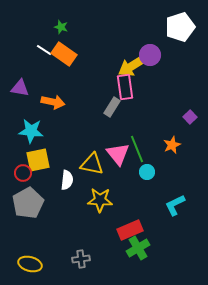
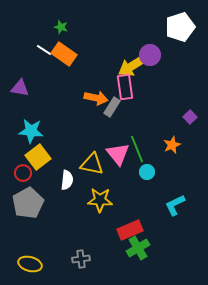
orange arrow: moved 43 px right, 4 px up
yellow square: moved 3 px up; rotated 25 degrees counterclockwise
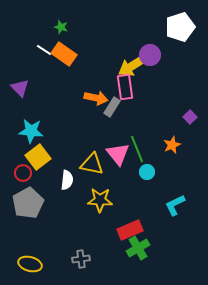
purple triangle: rotated 36 degrees clockwise
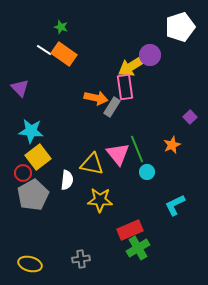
gray pentagon: moved 5 px right, 8 px up
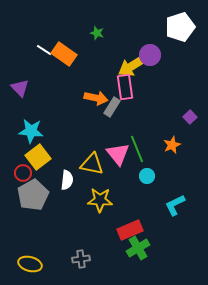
green star: moved 36 px right, 6 px down
cyan circle: moved 4 px down
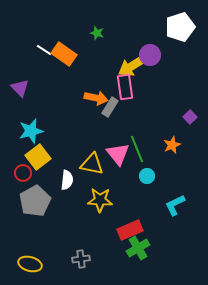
gray rectangle: moved 2 px left
cyan star: rotated 20 degrees counterclockwise
gray pentagon: moved 2 px right, 6 px down
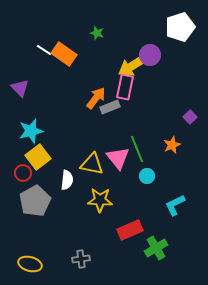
pink rectangle: rotated 20 degrees clockwise
orange arrow: rotated 65 degrees counterclockwise
gray rectangle: rotated 36 degrees clockwise
pink triangle: moved 4 px down
green cross: moved 18 px right
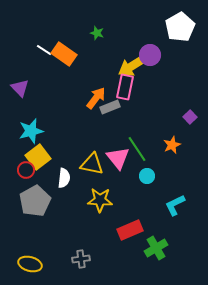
white pentagon: rotated 12 degrees counterclockwise
green line: rotated 12 degrees counterclockwise
red circle: moved 3 px right, 3 px up
white semicircle: moved 3 px left, 2 px up
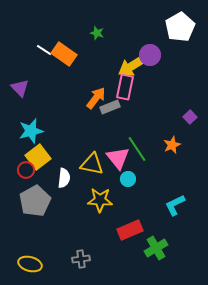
cyan circle: moved 19 px left, 3 px down
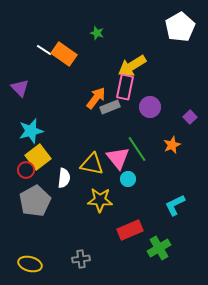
purple circle: moved 52 px down
green cross: moved 3 px right
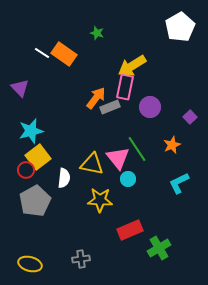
white line: moved 2 px left, 3 px down
cyan L-shape: moved 4 px right, 22 px up
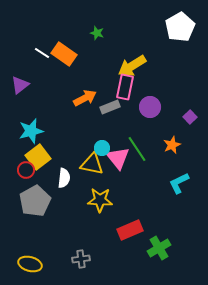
purple triangle: moved 3 px up; rotated 36 degrees clockwise
orange arrow: moved 11 px left; rotated 25 degrees clockwise
cyan circle: moved 26 px left, 31 px up
